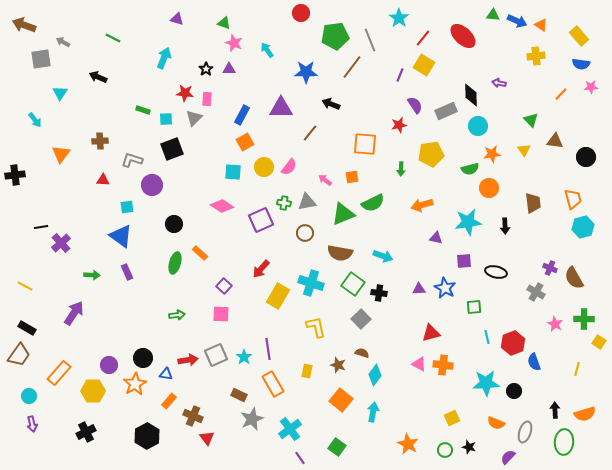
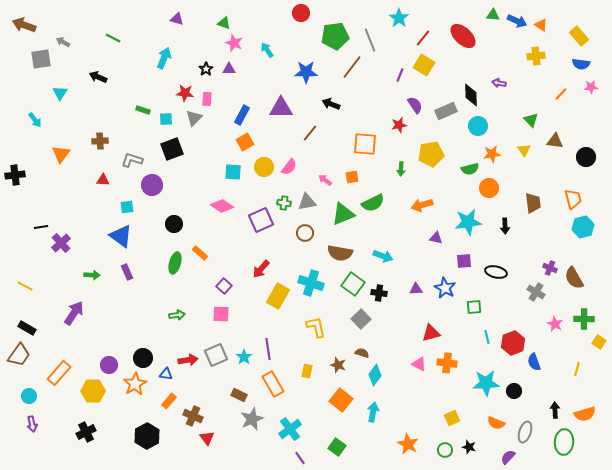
purple triangle at (419, 289): moved 3 px left
orange cross at (443, 365): moved 4 px right, 2 px up
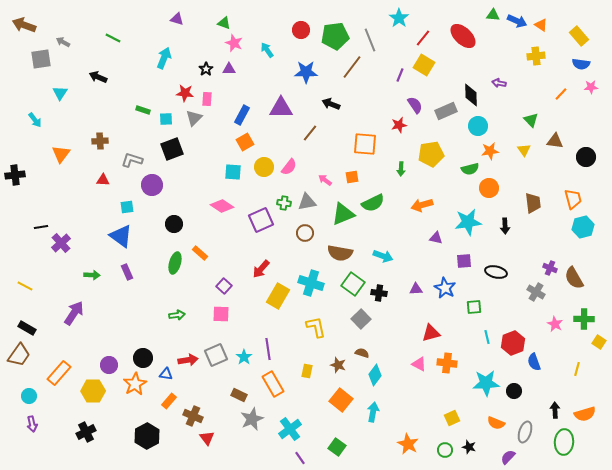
red circle at (301, 13): moved 17 px down
orange star at (492, 154): moved 2 px left, 3 px up
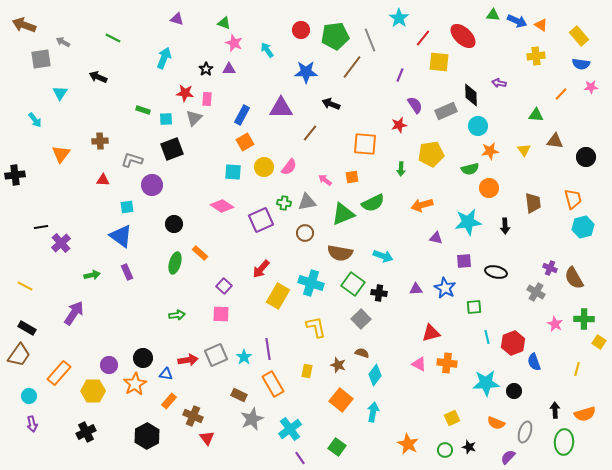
yellow square at (424, 65): moved 15 px right, 3 px up; rotated 25 degrees counterclockwise
green triangle at (531, 120): moved 5 px right, 5 px up; rotated 42 degrees counterclockwise
green arrow at (92, 275): rotated 14 degrees counterclockwise
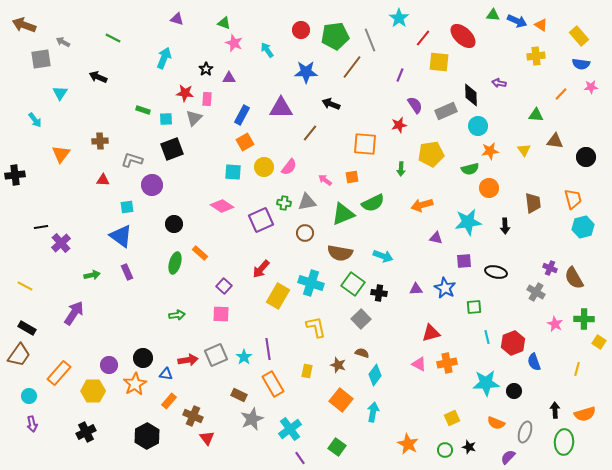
purple triangle at (229, 69): moved 9 px down
orange cross at (447, 363): rotated 18 degrees counterclockwise
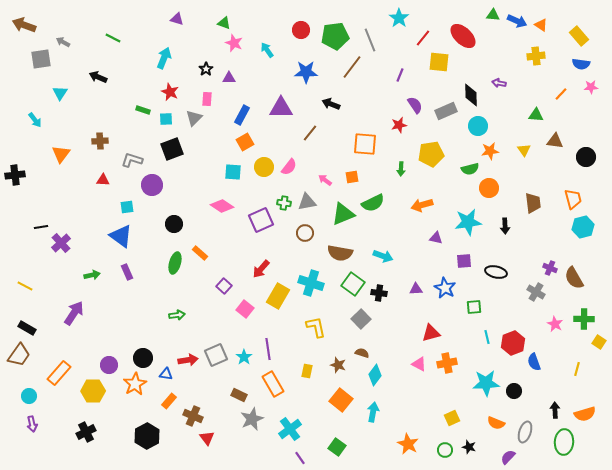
red star at (185, 93): moved 15 px left, 1 px up; rotated 18 degrees clockwise
pink square at (221, 314): moved 24 px right, 5 px up; rotated 36 degrees clockwise
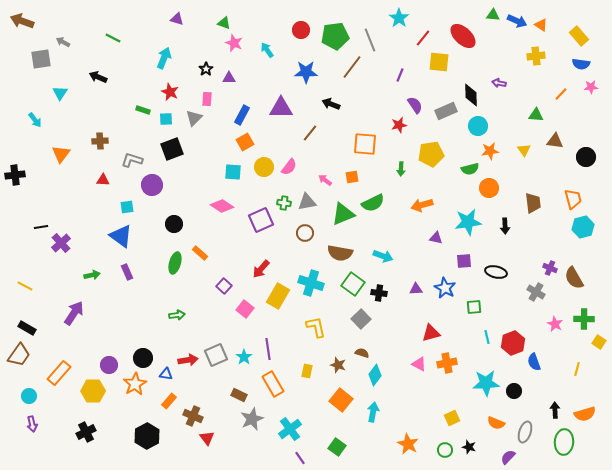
brown arrow at (24, 25): moved 2 px left, 4 px up
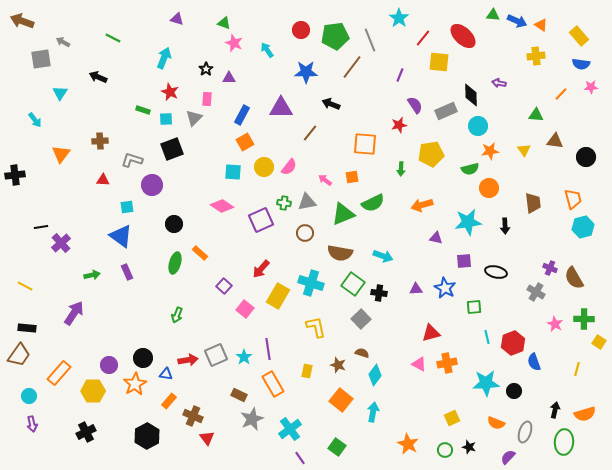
green arrow at (177, 315): rotated 119 degrees clockwise
black rectangle at (27, 328): rotated 24 degrees counterclockwise
black arrow at (555, 410): rotated 14 degrees clockwise
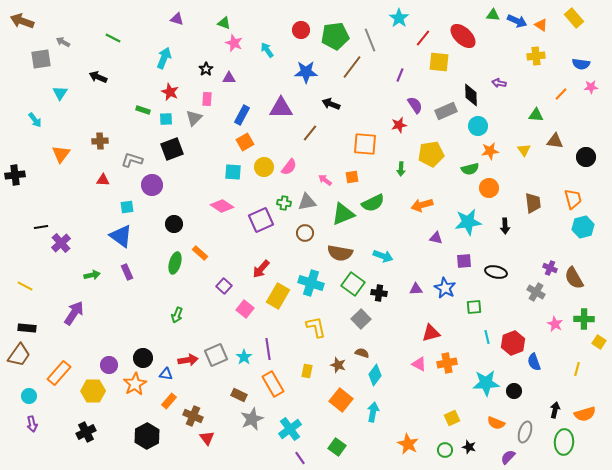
yellow rectangle at (579, 36): moved 5 px left, 18 px up
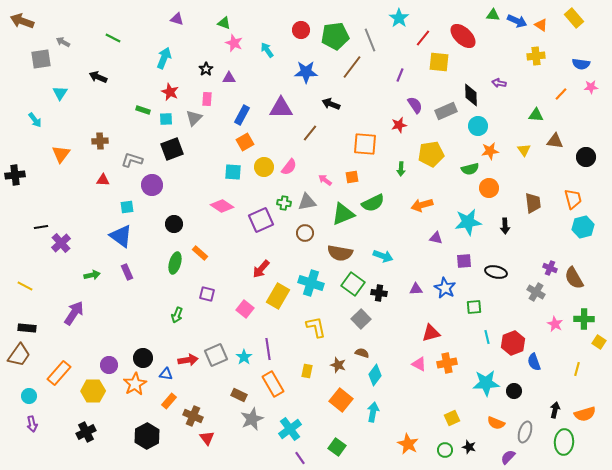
purple square at (224, 286): moved 17 px left, 8 px down; rotated 28 degrees counterclockwise
